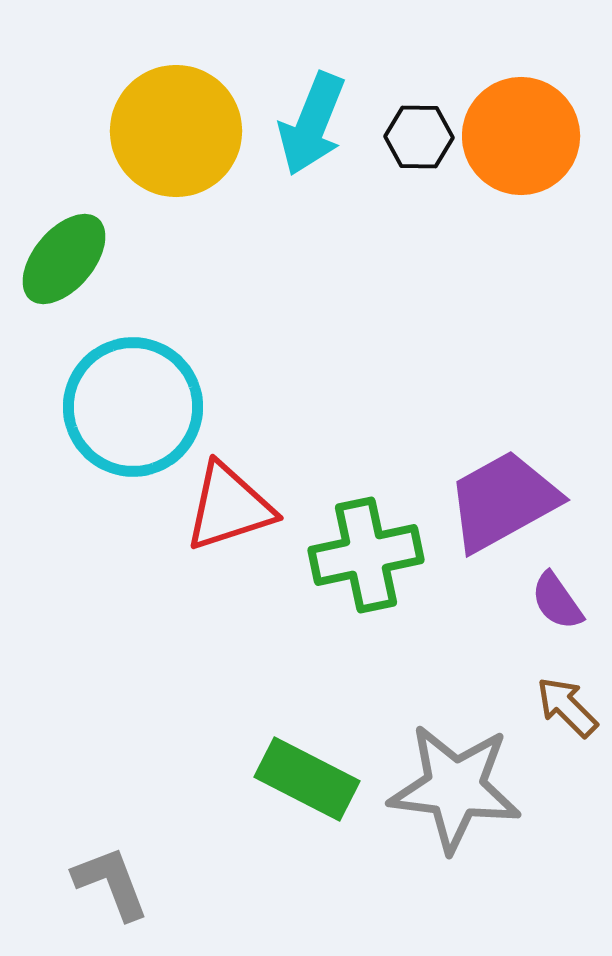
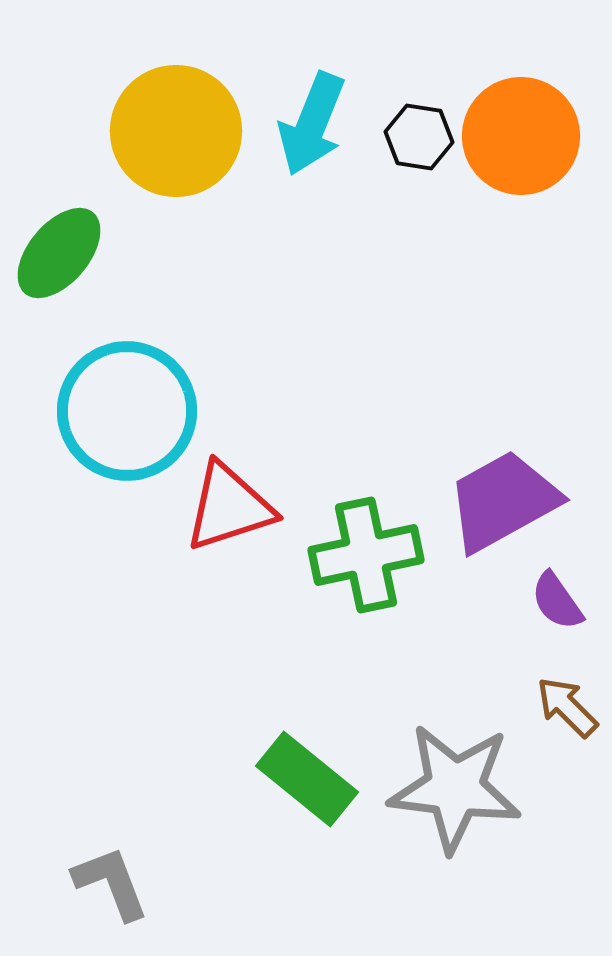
black hexagon: rotated 8 degrees clockwise
green ellipse: moved 5 px left, 6 px up
cyan circle: moved 6 px left, 4 px down
green rectangle: rotated 12 degrees clockwise
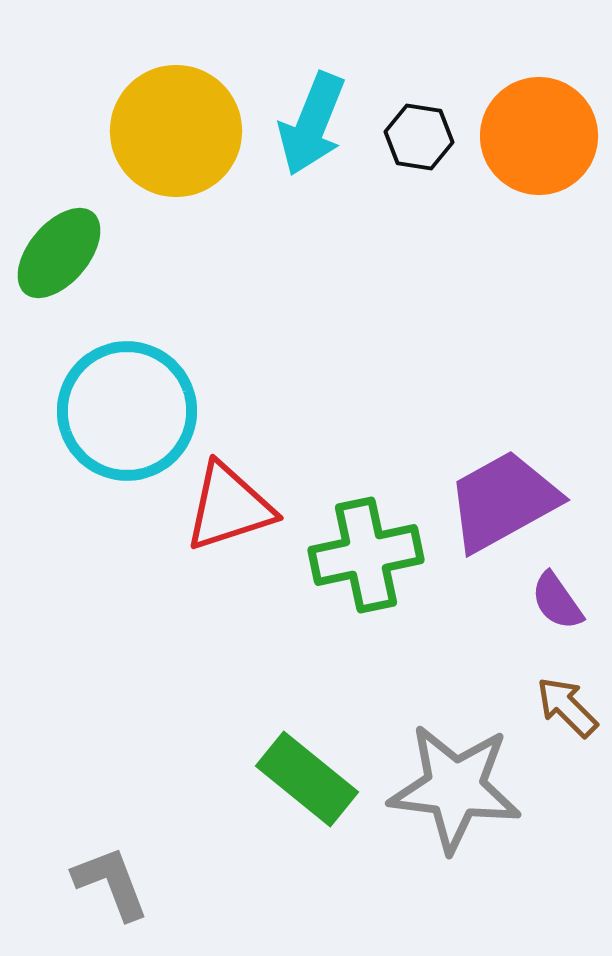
orange circle: moved 18 px right
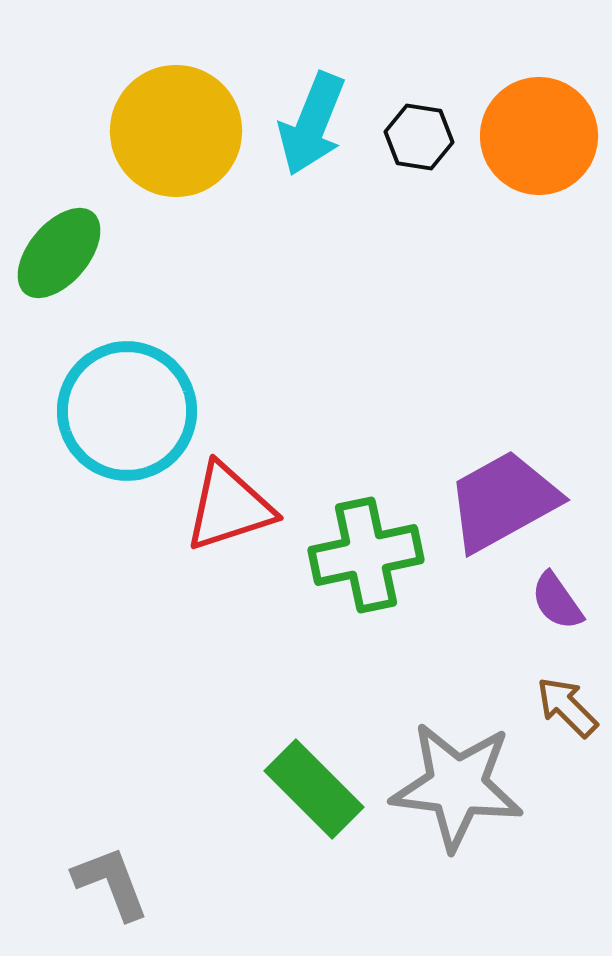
green rectangle: moved 7 px right, 10 px down; rotated 6 degrees clockwise
gray star: moved 2 px right, 2 px up
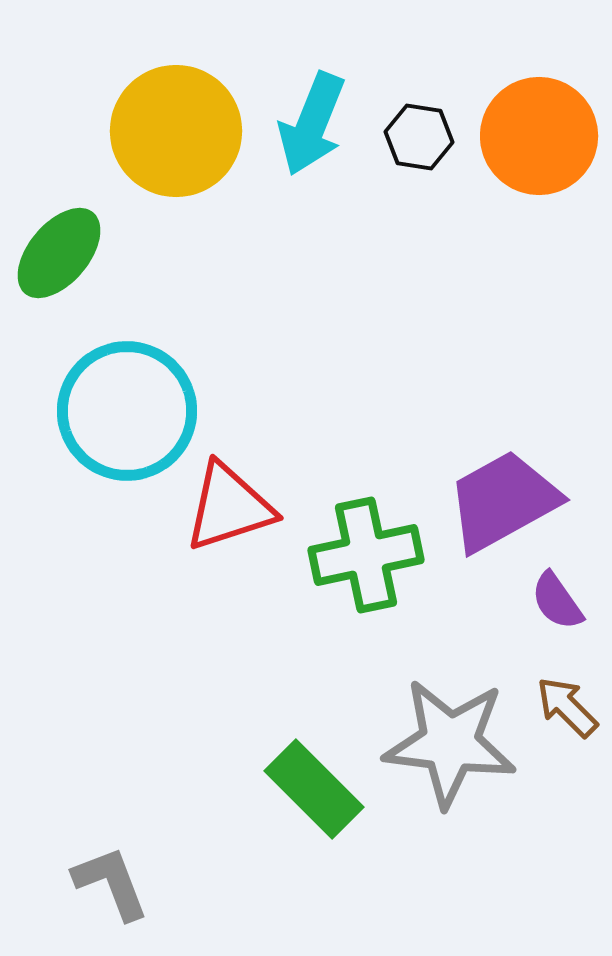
gray star: moved 7 px left, 43 px up
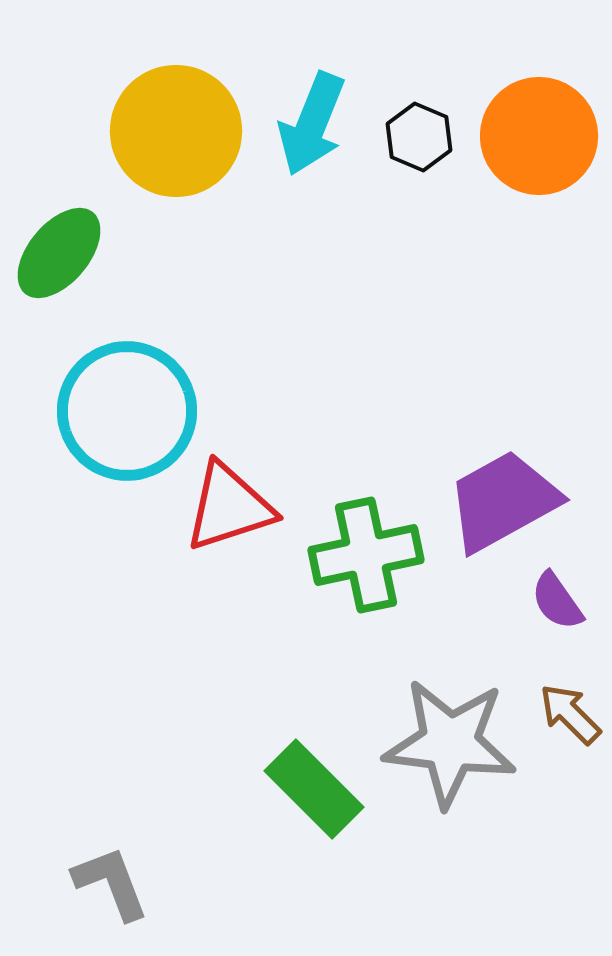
black hexagon: rotated 14 degrees clockwise
brown arrow: moved 3 px right, 7 px down
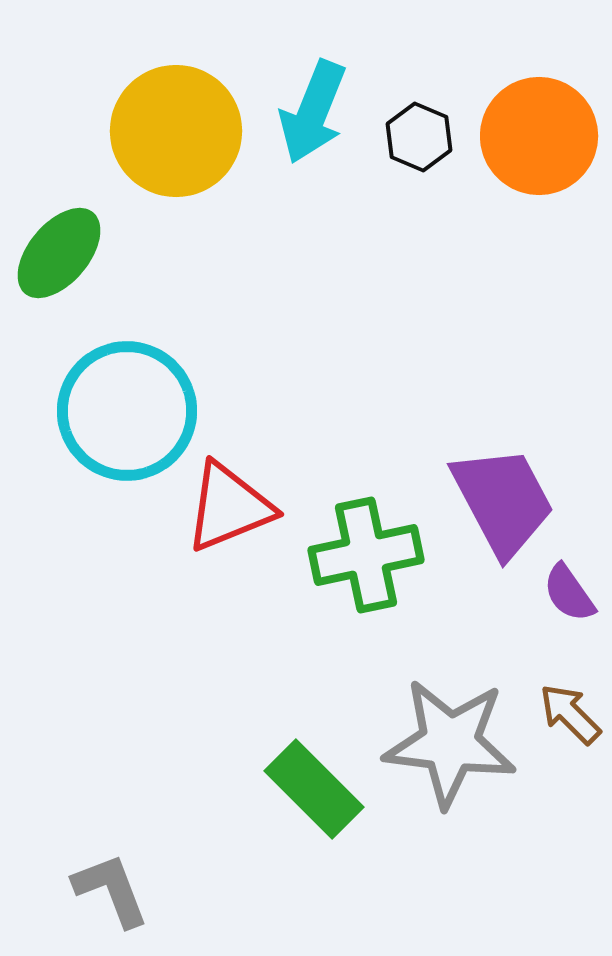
cyan arrow: moved 1 px right, 12 px up
purple trapezoid: rotated 91 degrees clockwise
red triangle: rotated 4 degrees counterclockwise
purple semicircle: moved 12 px right, 8 px up
gray L-shape: moved 7 px down
